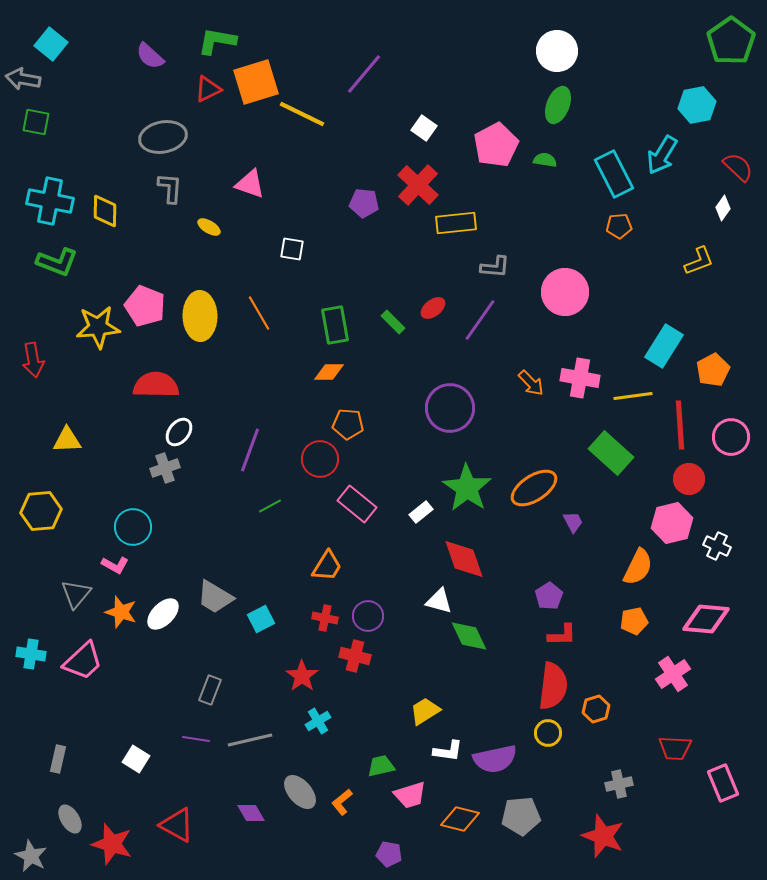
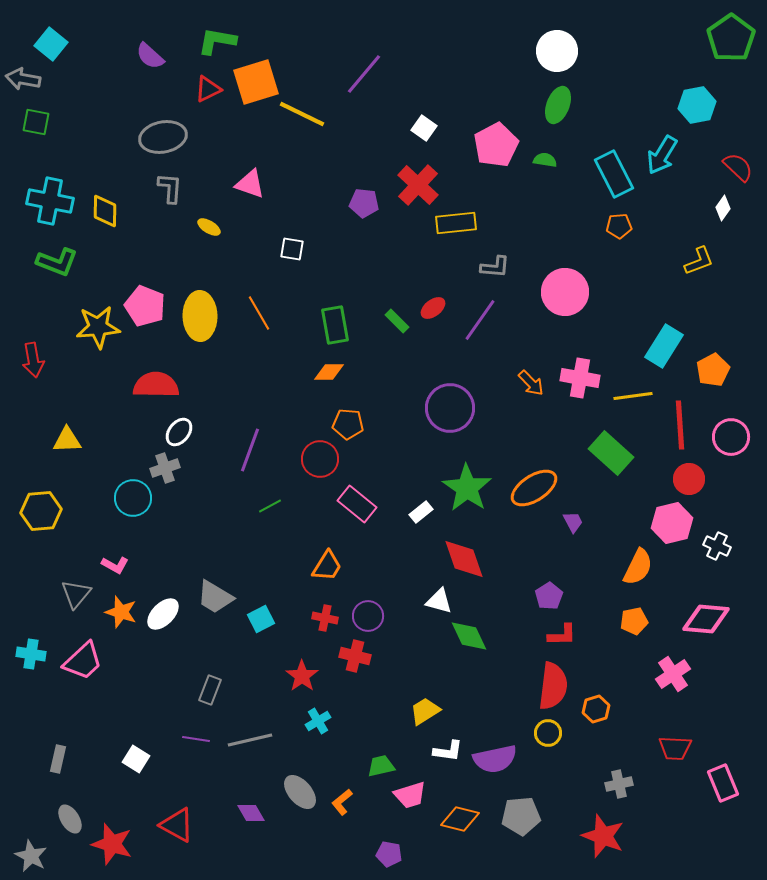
green pentagon at (731, 41): moved 3 px up
green rectangle at (393, 322): moved 4 px right, 1 px up
cyan circle at (133, 527): moved 29 px up
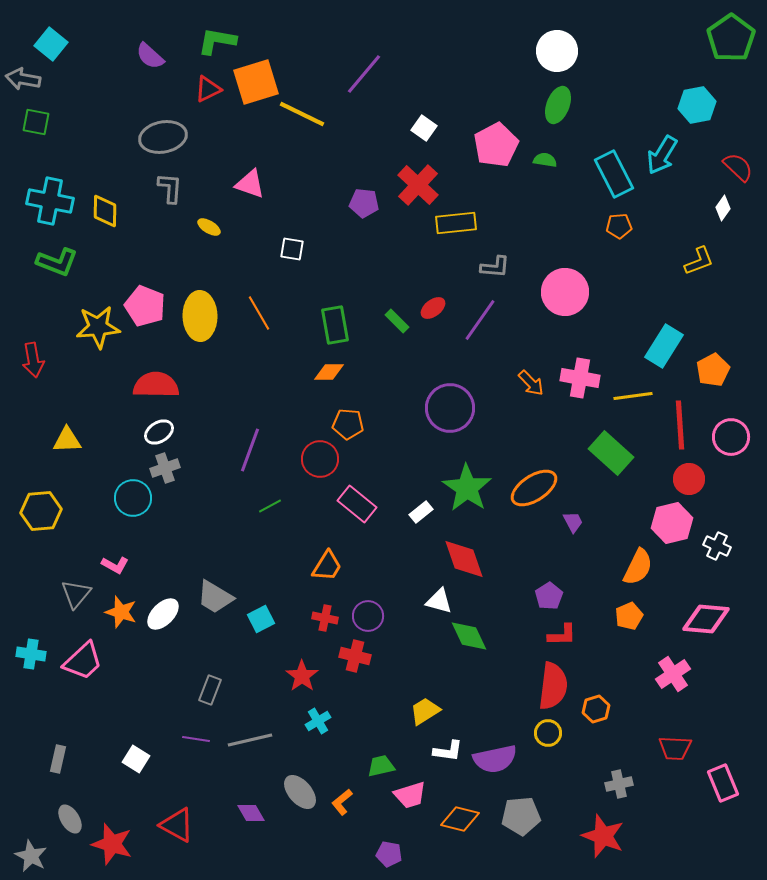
white ellipse at (179, 432): moved 20 px left; rotated 20 degrees clockwise
orange pentagon at (634, 621): moved 5 px left, 5 px up; rotated 12 degrees counterclockwise
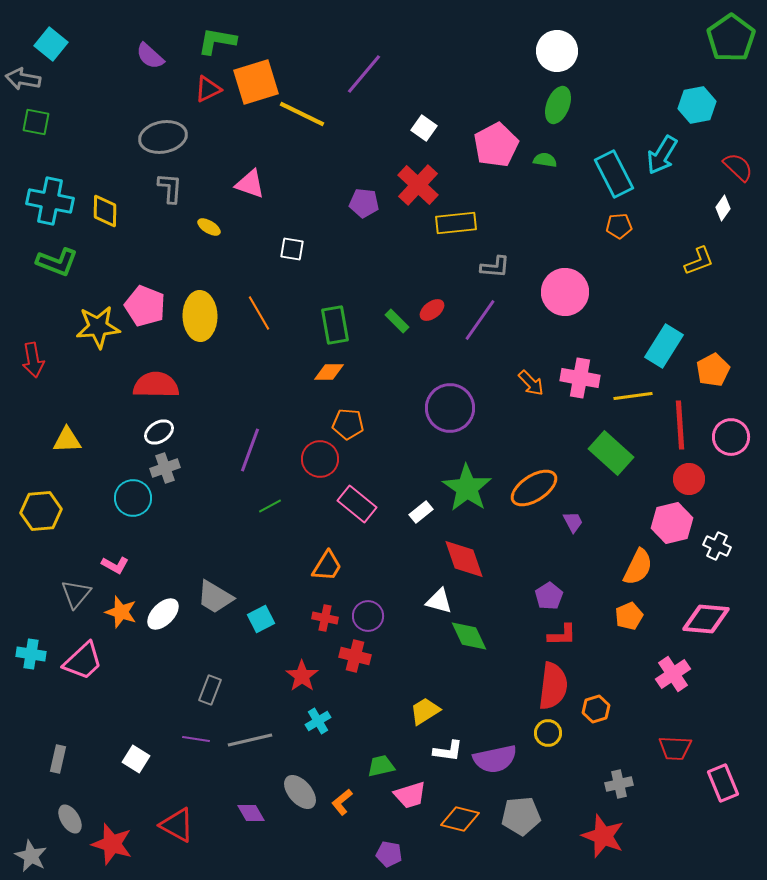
red ellipse at (433, 308): moved 1 px left, 2 px down
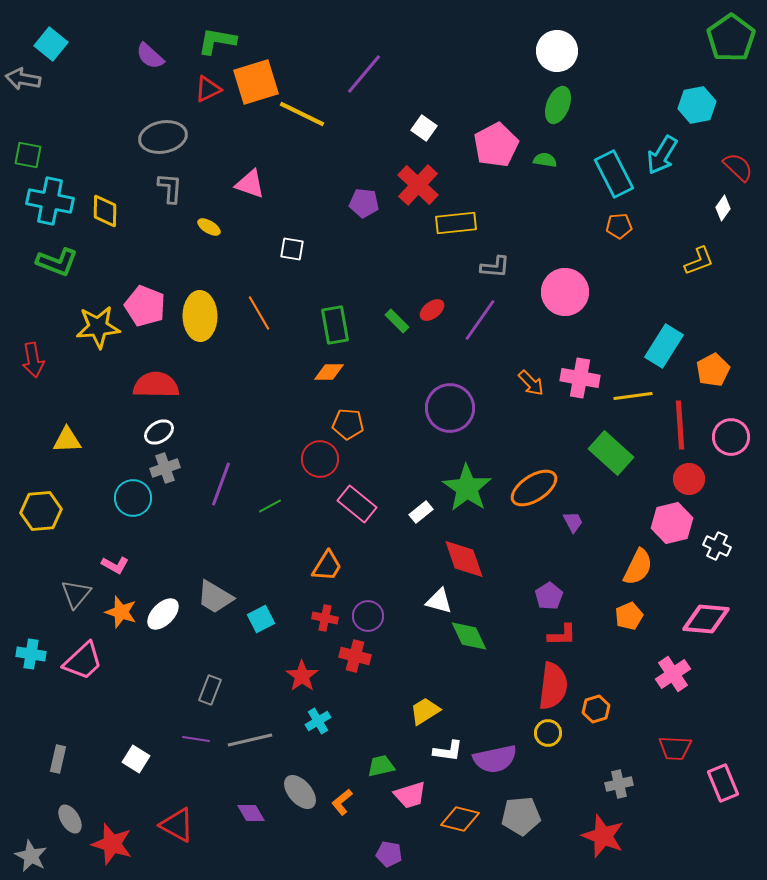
green square at (36, 122): moved 8 px left, 33 px down
purple line at (250, 450): moved 29 px left, 34 px down
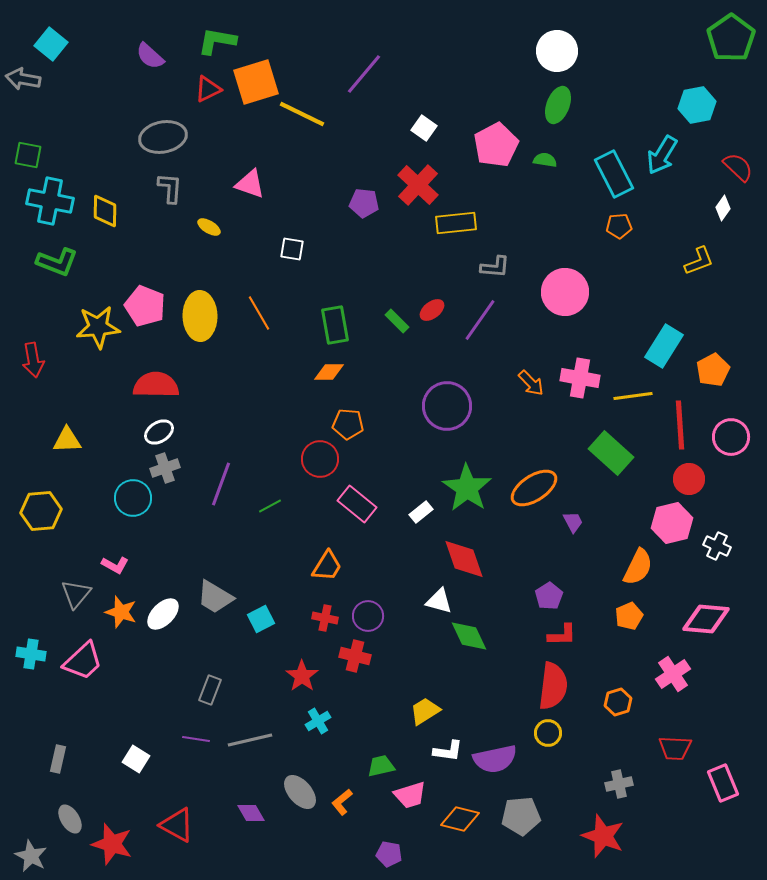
purple circle at (450, 408): moved 3 px left, 2 px up
orange hexagon at (596, 709): moved 22 px right, 7 px up
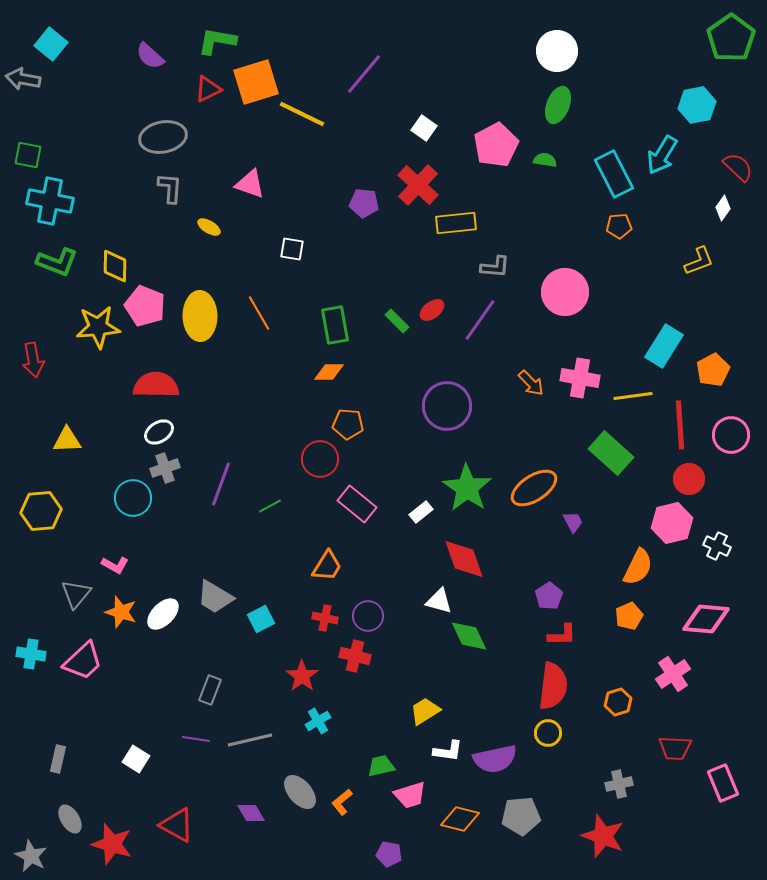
yellow diamond at (105, 211): moved 10 px right, 55 px down
pink circle at (731, 437): moved 2 px up
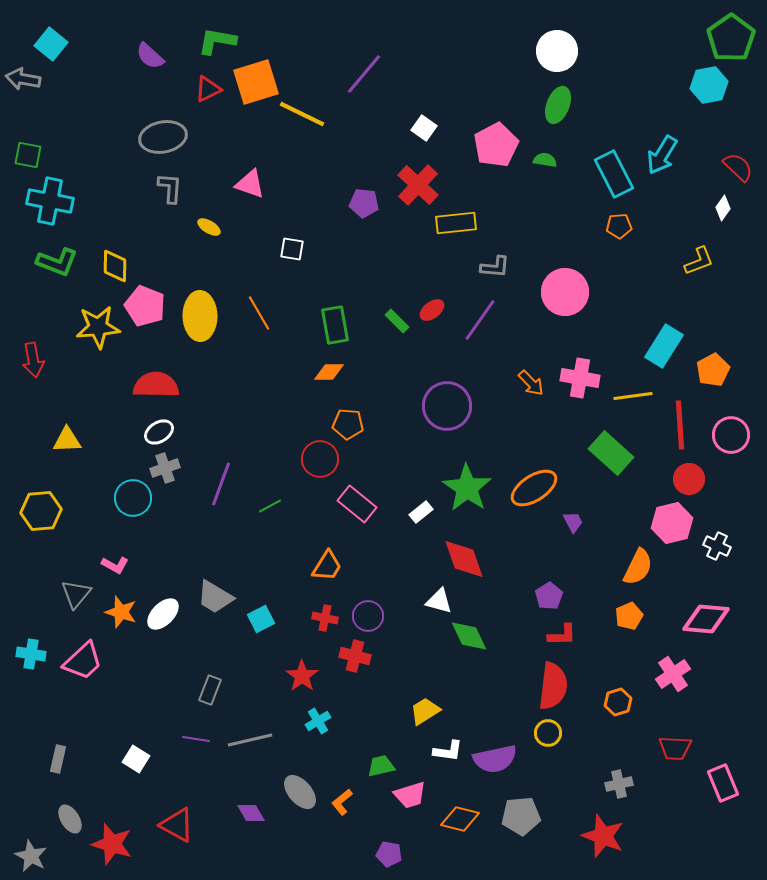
cyan hexagon at (697, 105): moved 12 px right, 20 px up
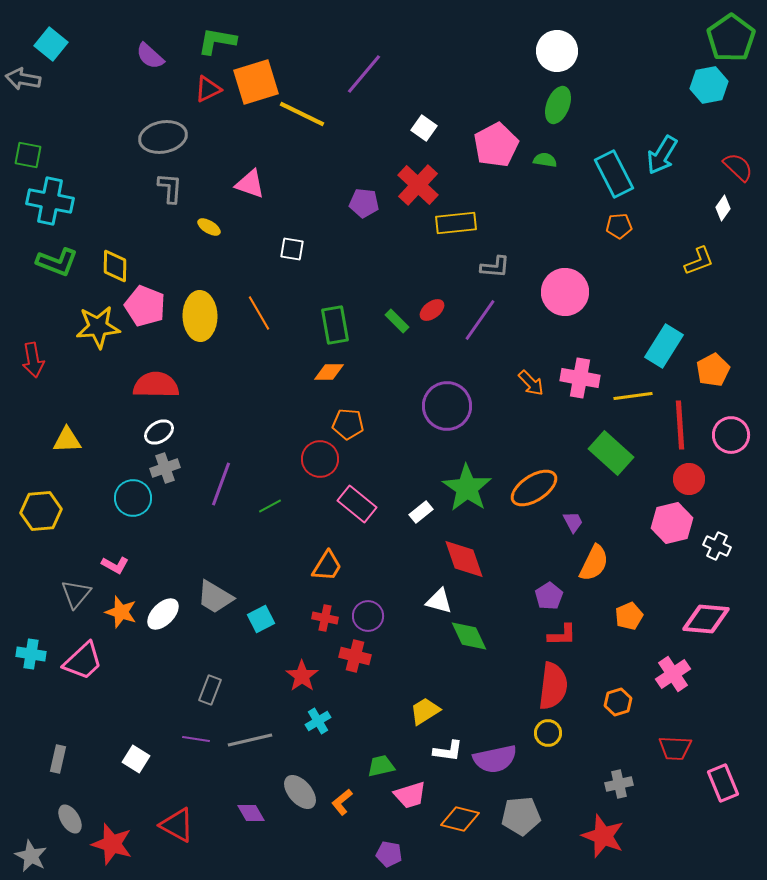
orange semicircle at (638, 567): moved 44 px left, 4 px up
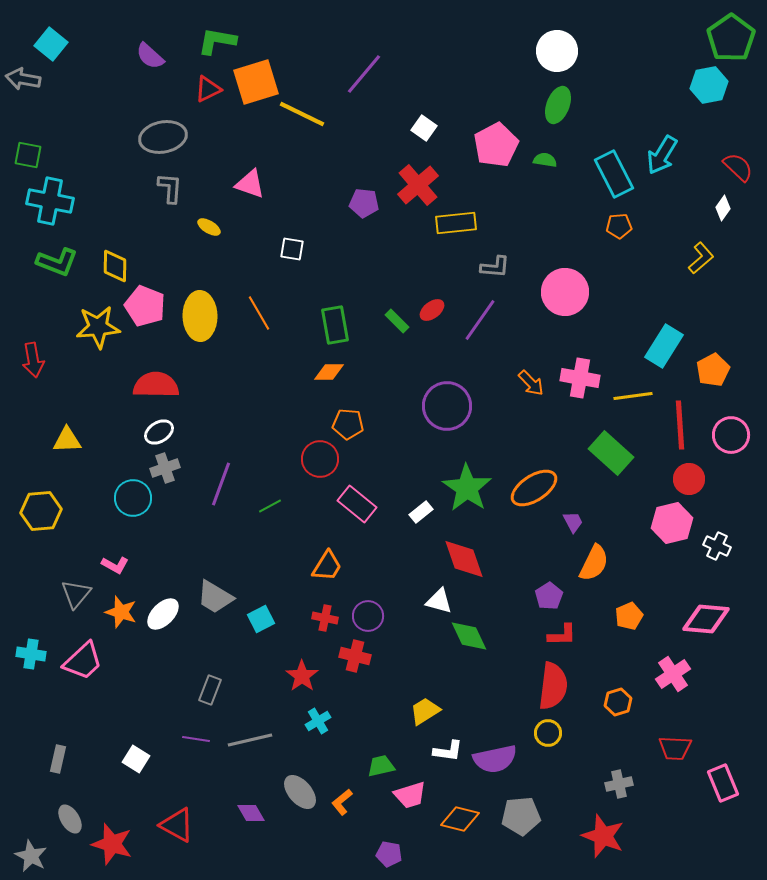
red cross at (418, 185): rotated 6 degrees clockwise
yellow L-shape at (699, 261): moved 2 px right, 3 px up; rotated 20 degrees counterclockwise
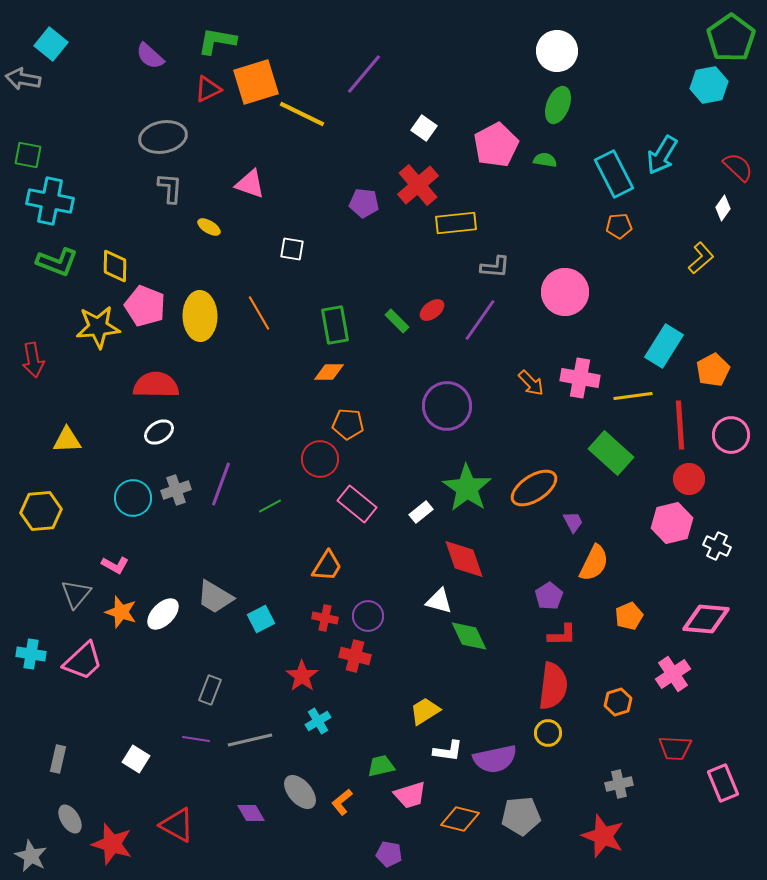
gray cross at (165, 468): moved 11 px right, 22 px down
